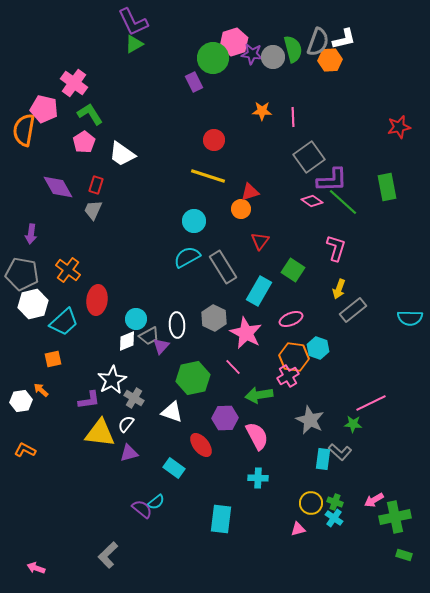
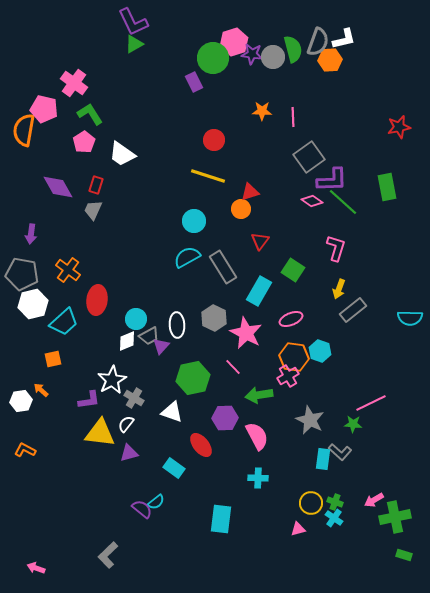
cyan hexagon at (318, 348): moved 2 px right, 3 px down
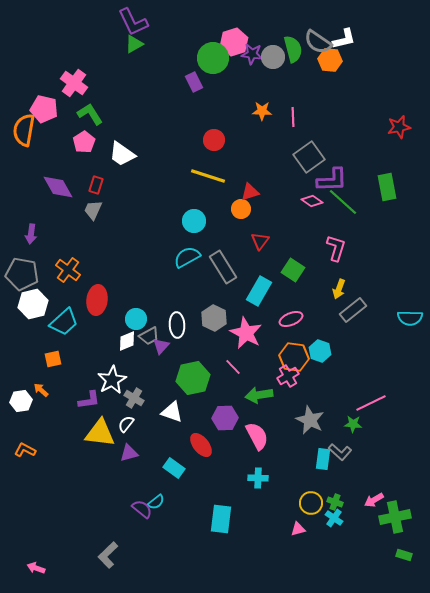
gray semicircle at (318, 42): rotated 104 degrees clockwise
orange hexagon at (330, 60): rotated 10 degrees clockwise
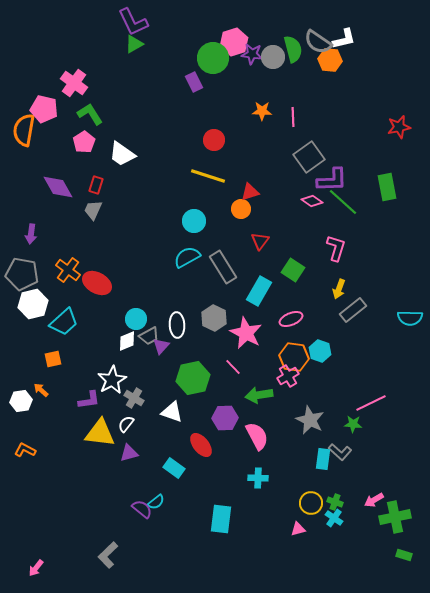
red ellipse at (97, 300): moved 17 px up; rotated 68 degrees counterclockwise
pink arrow at (36, 568): rotated 72 degrees counterclockwise
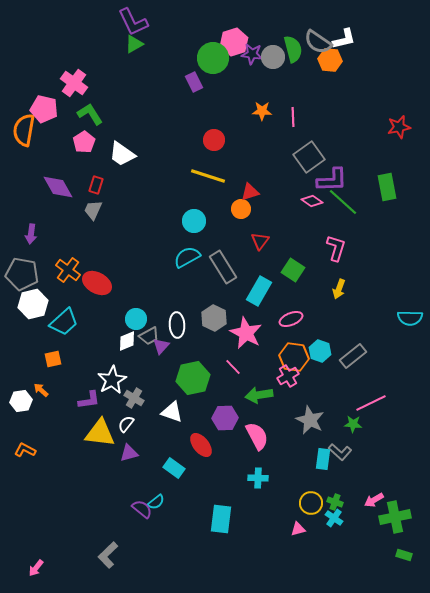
gray rectangle at (353, 310): moved 46 px down
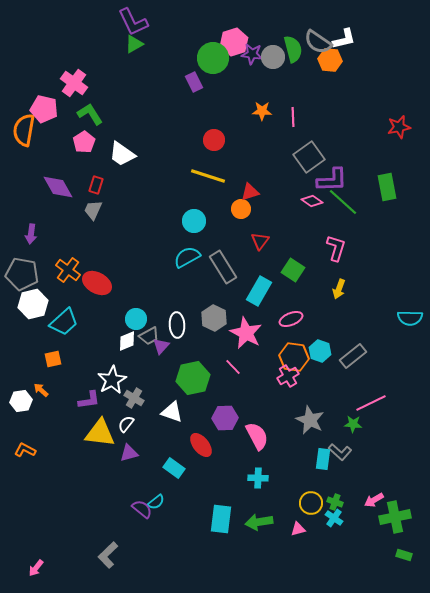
green arrow at (259, 395): moved 127 px down
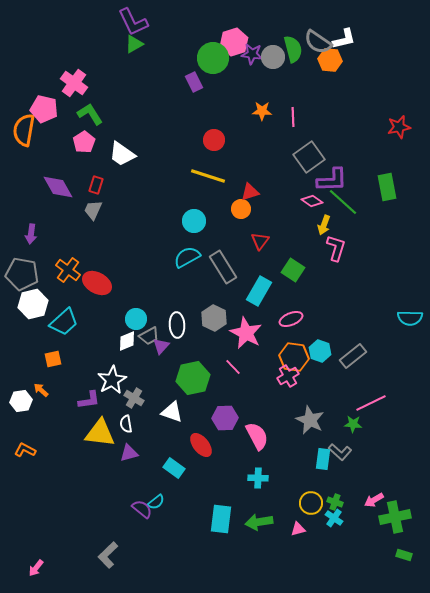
yellow arrow at (339, 289): moved 15 px left, 64 px up
white semicircle at (126, 424): rotated 48 degrees counterclockwise
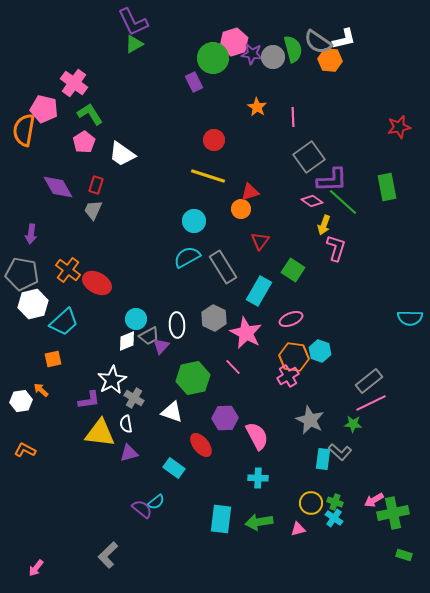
orange star at (262, 111): moved 5 px left, 4 px up; rotated 30 degrees clockwise
gray rectangle at (353, 356): moved 16 px right, 25 px down
green cross at (395, 517): moved 2 px left, 4 px up
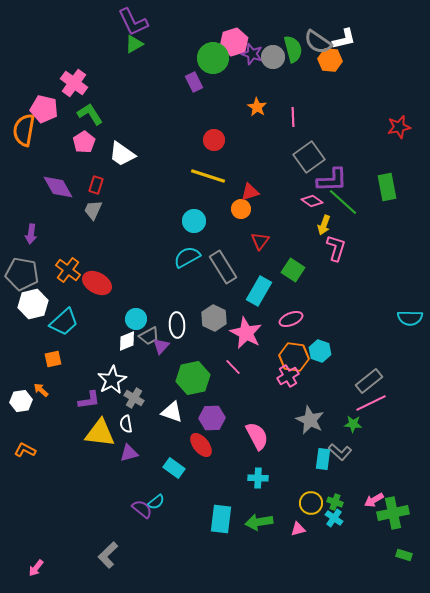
purple star at (252, 54): rotated 10 degrees clockwise
purple hexagon at (225, 418): moved 13 px left
